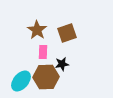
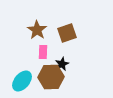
black star: rotated 16 degrees counterclockwise
brown hexagon: moved 5 px right
cyan ellipse: moved 1 px right
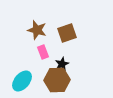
brown star: rotated 18 degrees counterclockwise
pink rectangle: rotated 24 degrees counterclockwise
brown hexagon: moved 6 px right, 3 px down
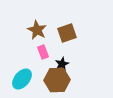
brown star: rotated 12 degrees clockwise
cyan ellipse: moved 2 px up
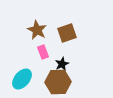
brown hexagon: moved 1 px right, 2 px down
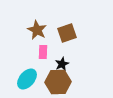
pink rectangle: rotated 24 degrees clockwise
cyan ellipse: moved 5 px right
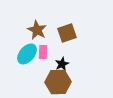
cyan ellipse: moved 25 px up
